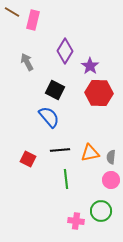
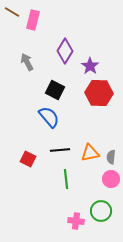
pink circle: moved 1 px up
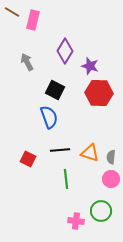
purple star: rotated 18 degrees counterclockwise
blue semicircle: rotated 20 degrees clockwise
orange triangle: rotated 30 degrees clockwise
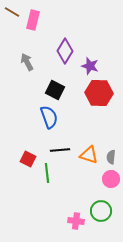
orange triangle: moved 1 px left, 2 px down
green line: moved 19 px left, 6 px up
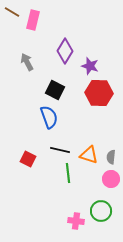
black line: rotated 18 degrees clockwise
green line: moved 21 px right
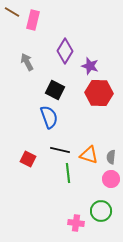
pink cross: moved 2 px down
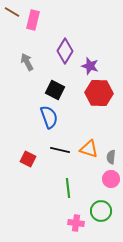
orange triangle: moved 6 px up
green line: moved 15 px down
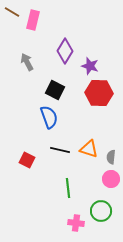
red square: moved 1 px left, 1 px down
